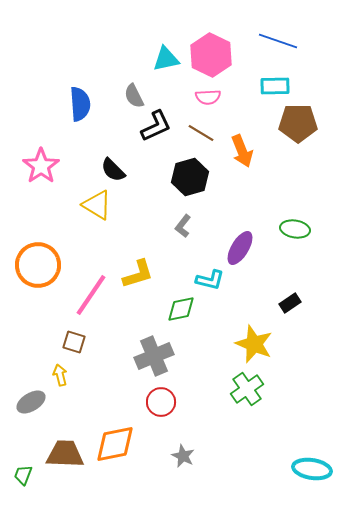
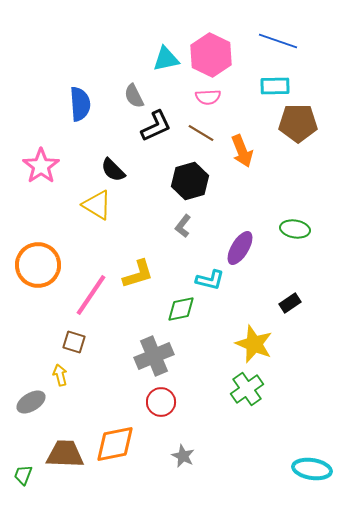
black hexagon: moved 4 px down
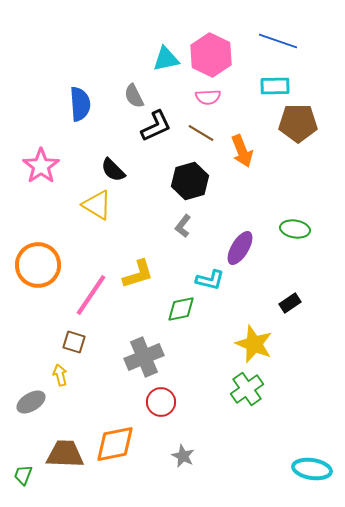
gray cross: moved 10 px left, 1 px down
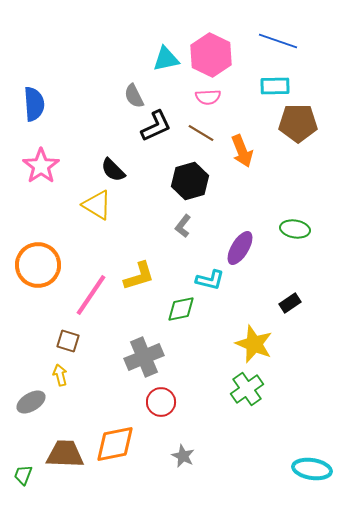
blue semicircle: moved 46 px left
yellow L-shape: moved 1 px right, 2 px down
brown square: moved 6 px left, 1 px up
